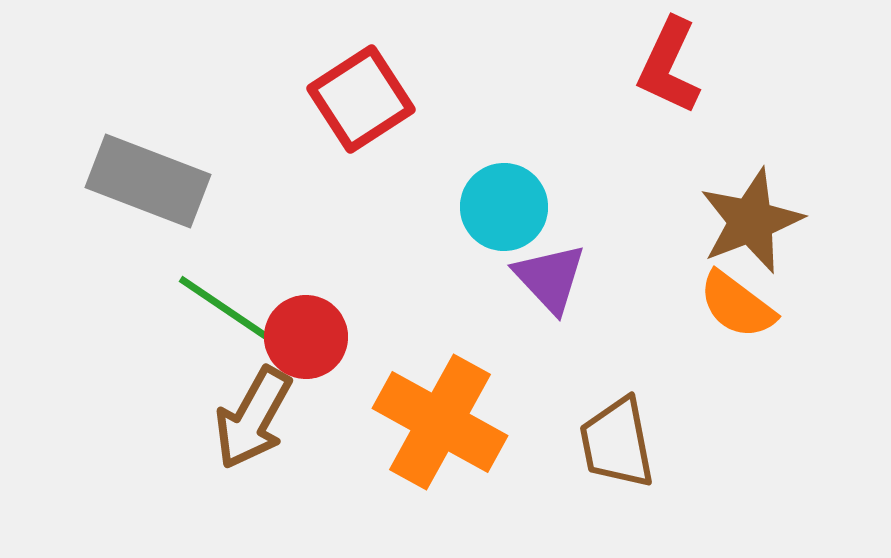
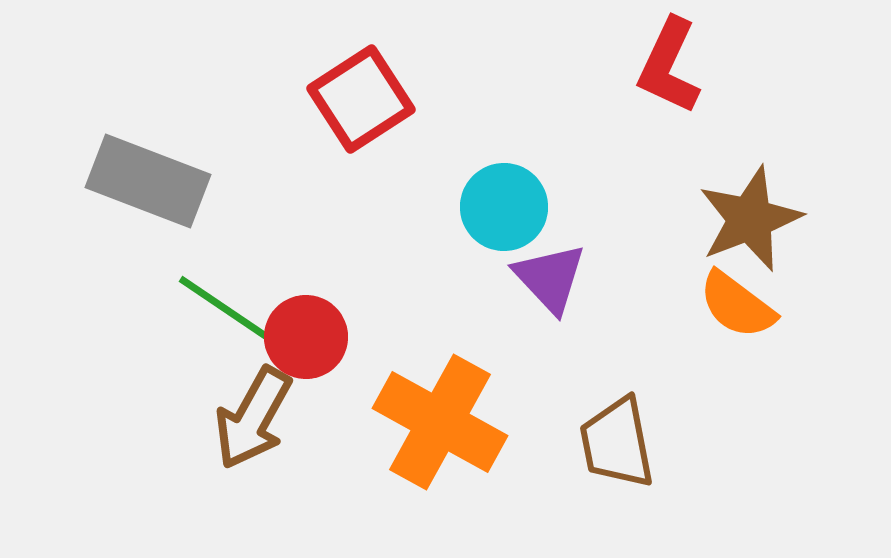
brown star: moved 1 px left, 2 px up
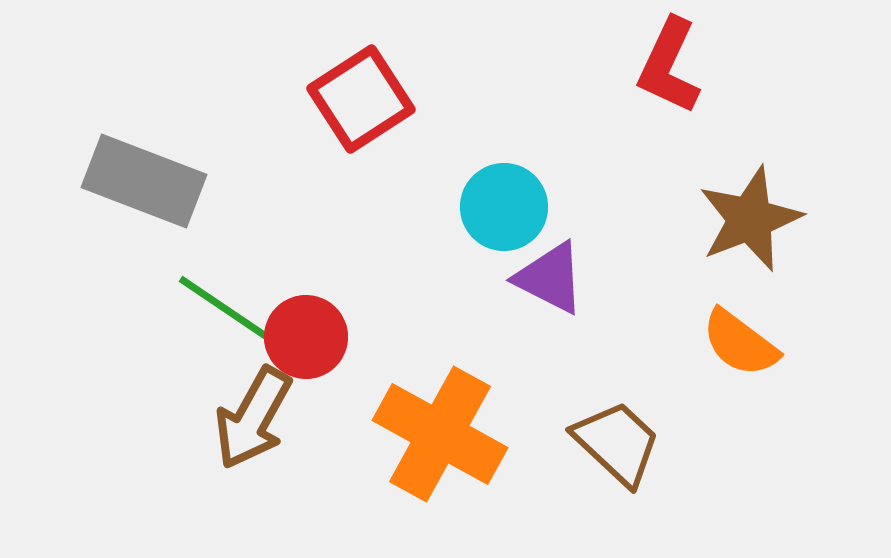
gray rectangle: moved 4 px left
purple triangle: rotated 20 degrees counterclockwise
orange semicircle: moved 3 px right, 38 px down
orange cross: moved 12 px down
brown trapezoid: rotated 144 degrees clockwise
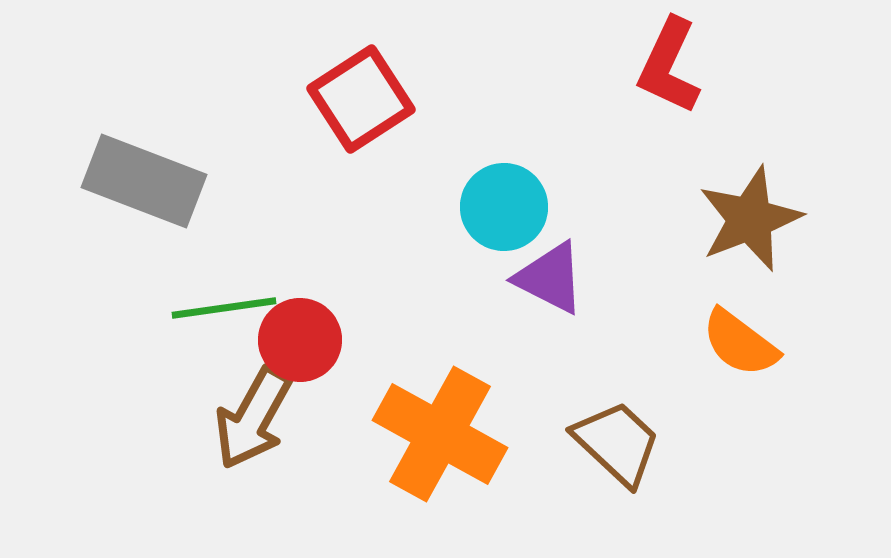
green line: rotated 42 degrees counterclockwise
red circle: moved 6 px left, 3 px down
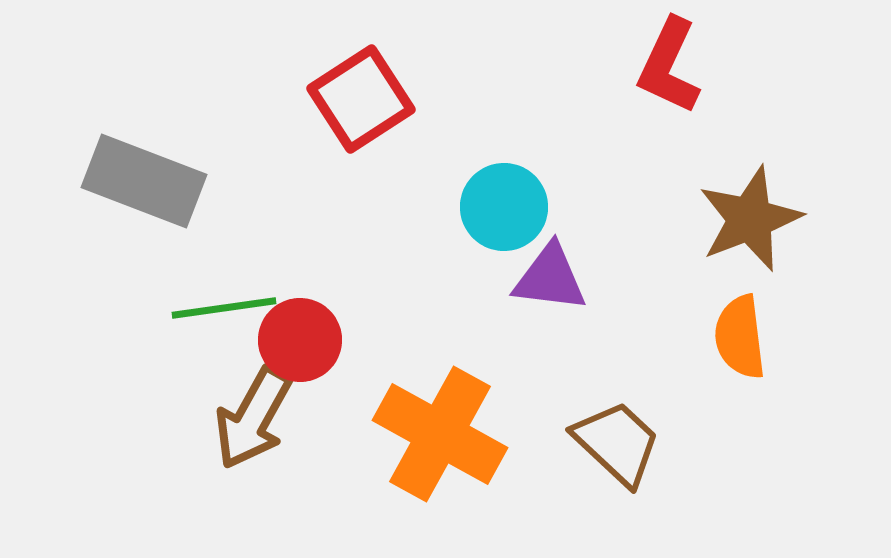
purple triangle: rotated 20 degrees counterclockwise
orange semicircle: moved 6 px up; rotated 46 degrees clockwise
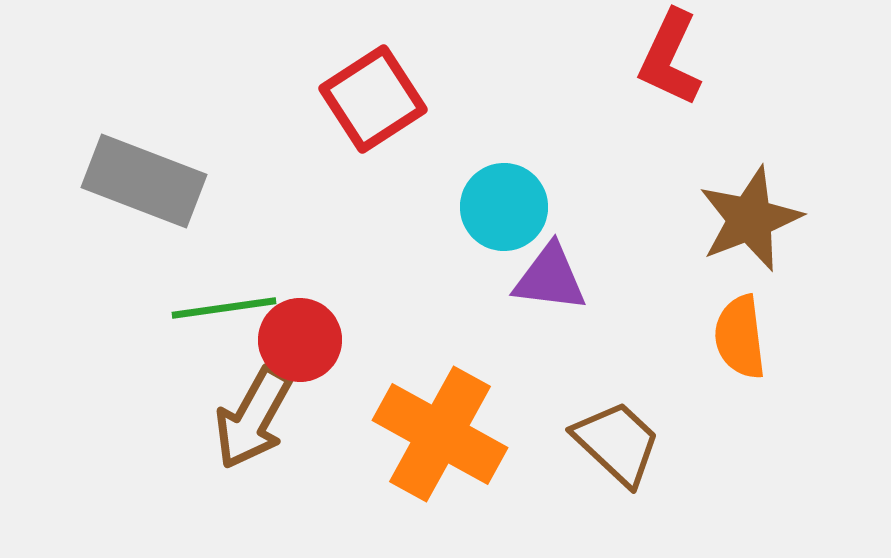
red L-shape: moved 1 px right, 8 px up
red square: moved 12 px right
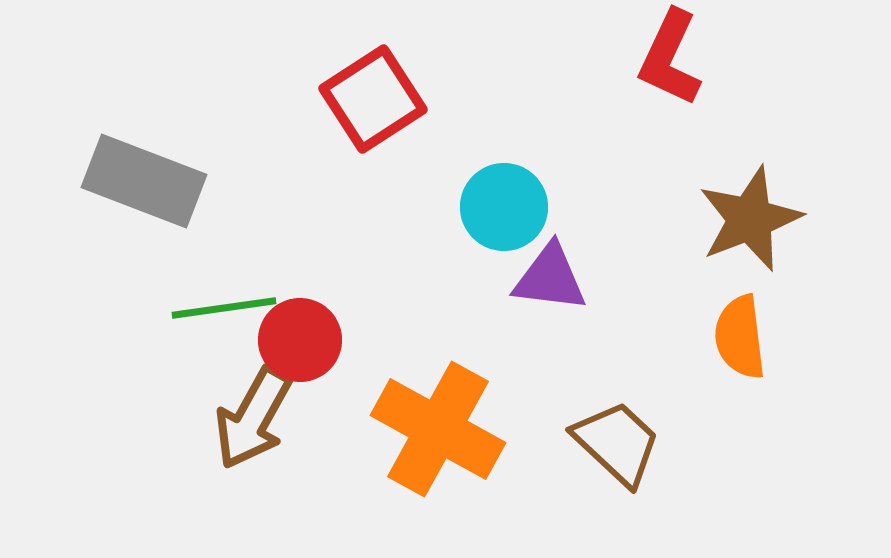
orange cross: moved 2 px left, 5 px up
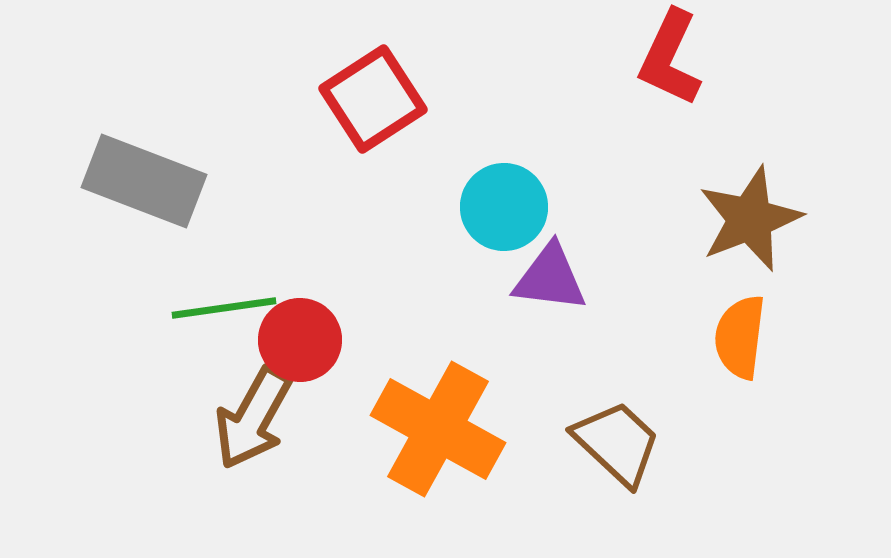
orange semicircle: rotated 14 degrees clockwise
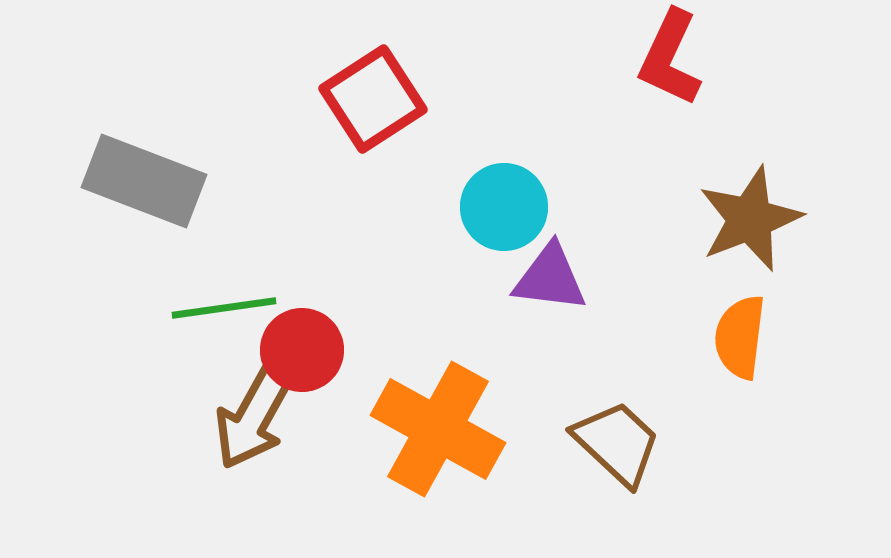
red circle: moved 2 px right, 10 px down
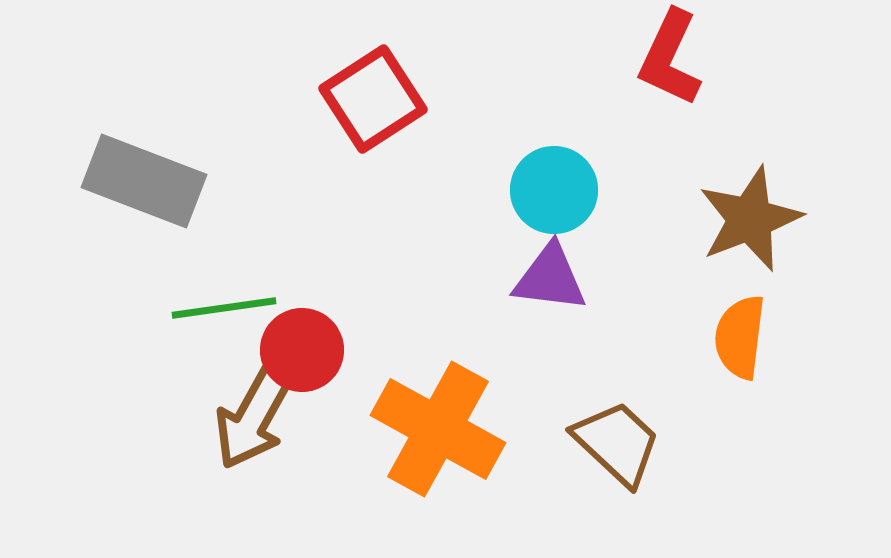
cyan circle: moved 50 px right, 17 px up
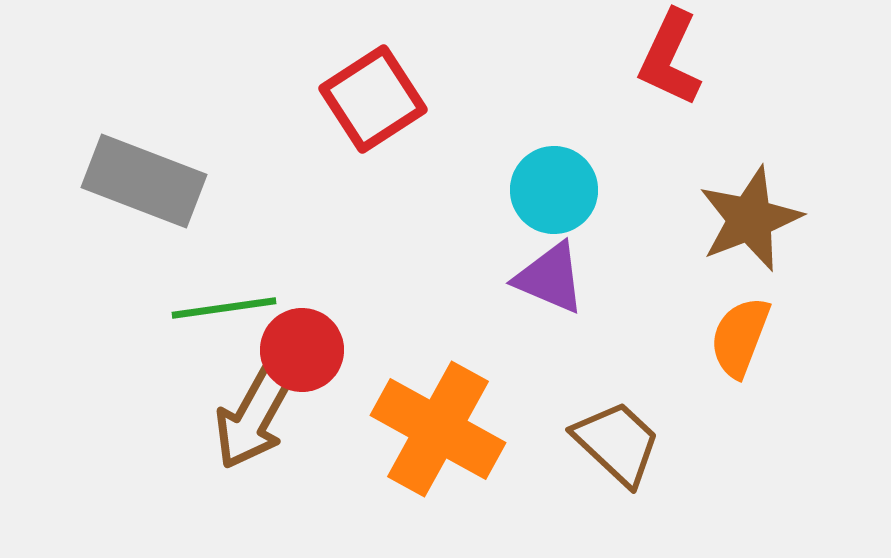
purple triangle: rotated 16 degrees clockwise
orange semicircle: rotated 14 degrees clockwise
